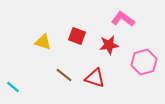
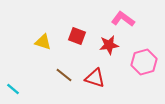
cyan line: moved 2 px down
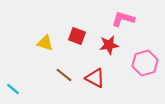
pink L-shape: rotated 20 degrees counterclockwise
yellow triangle: moved 2 px right, 1 px down
pink hexagon: moved 1 px right, 1 px down
red triangle: rotated 10 degrees clockwise
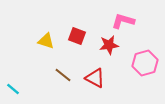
pink L-shape: moved 2 px down
yellow triangle: moved 1 px right, 2 px up
brown line: moved 1 px left
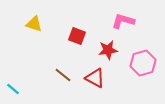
yellow triangle: moved 12 px left, 17 px up
red star: moved 1 px left, 5 px down
pink hexagon: moved 2 px left
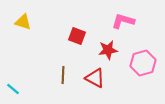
yellow triangle: moved 11 px left, 2 px up
brown line: rotated 54 degrees clockwise
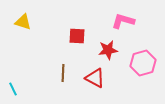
red square: rotated 18 degrees counterclockwise
brown line: moved 2 px up
cyan line: rotated 24 degrees clockwise
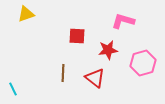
yellow triangle: moved 3 px right, 8 px up; rotated 36 degrees counterclockwise
red triangle: rotated 10 degrees clockwise
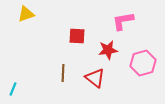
pink L-shape: rotated 25 degrees counterclockwise
cyan line: rotated 48 degrees clockwise
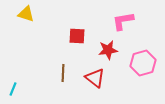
yellow triangle: rotated 36 degrees clockwise
